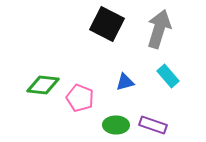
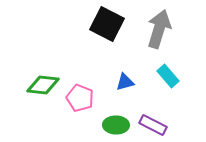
purple rectangle: rotated 8 degrees clockwise
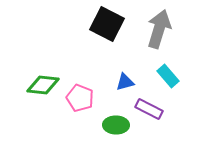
purple rectangle: moved 4 px left, 16 px up
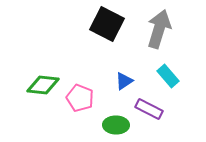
blue triangle: moved 1 px left, 1 px up; rotated 18 degrees counterclockwise
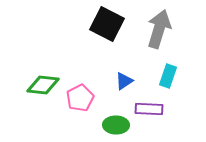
cyan rectangle: rotated 60 degrees clockwise
pink pentagon: rotated 24 degrees clockwise
purple rectangle: rotated 24 degrees counterclockwise
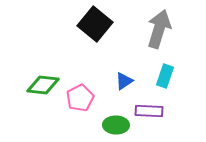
black square: moved 12 px left; rotated 12 degrees clockwise
cyan rectangle: moved 3 px left
purple rectangle: moved 2 px down
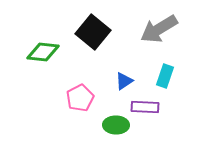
black square: moved 2 px left, 8 px down
gray arrow: rotated 138 degrees counterclockwise
green diamond: moved 33 px up
purple rectangle: moved 4 px left, 4 px up
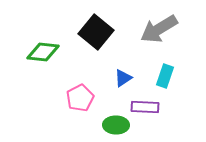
black square: moved 3 px right
blue triangle: moved 1 px left, 3 px up
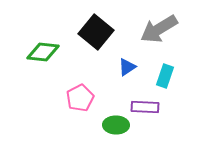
blue triangle: moved 4 px right, 11 px up
